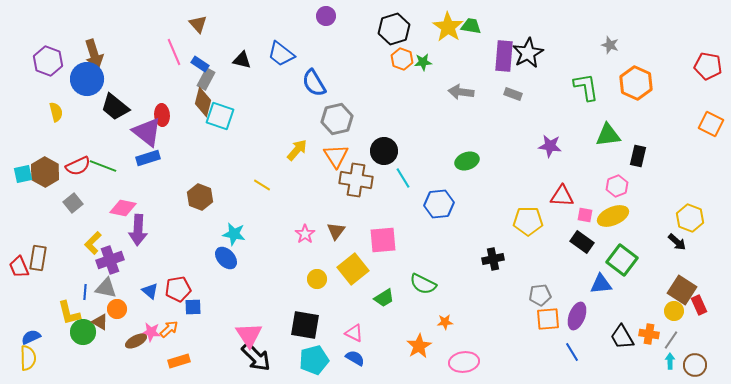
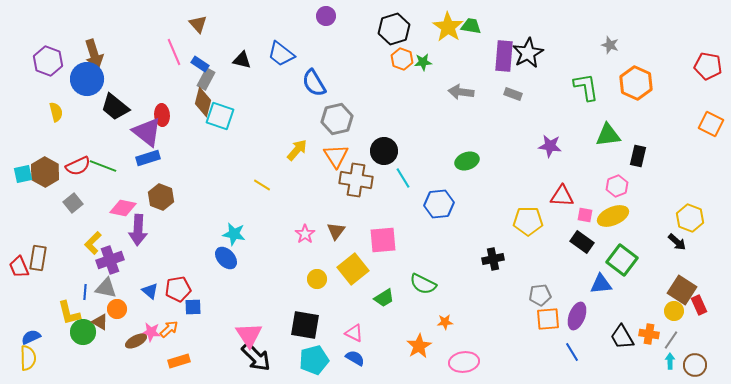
brown hexagon at (200, 197): moved 39 px left
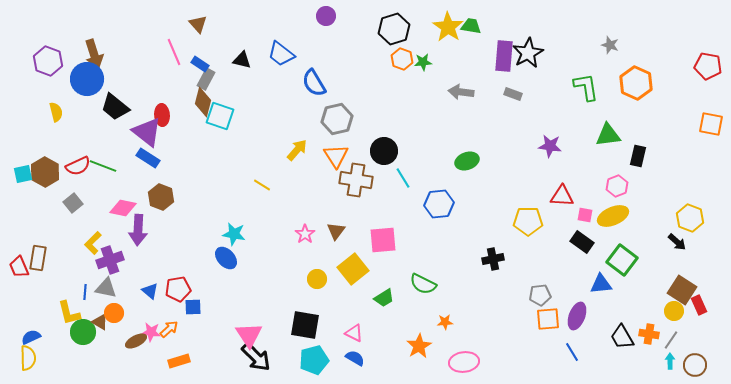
orange square at (711, 124): rotated 15 degrees counterclockwise
blue rectangle at (148, 158): rotated 50 degrees clockwise
orange circle at (117, 309): moved 3 px left, 4 px down
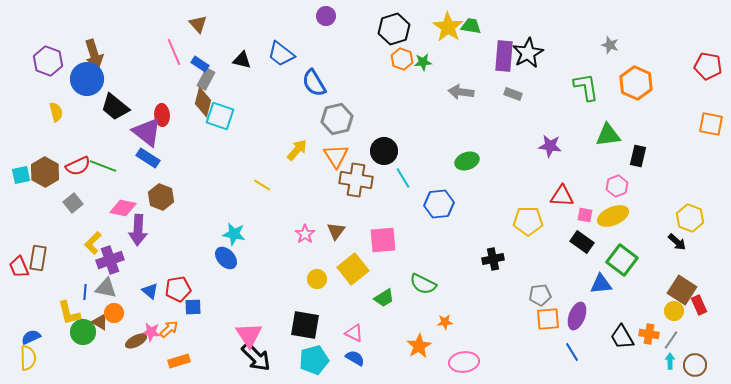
cyan square at (23, 174): moved 2 px left, 1 px down
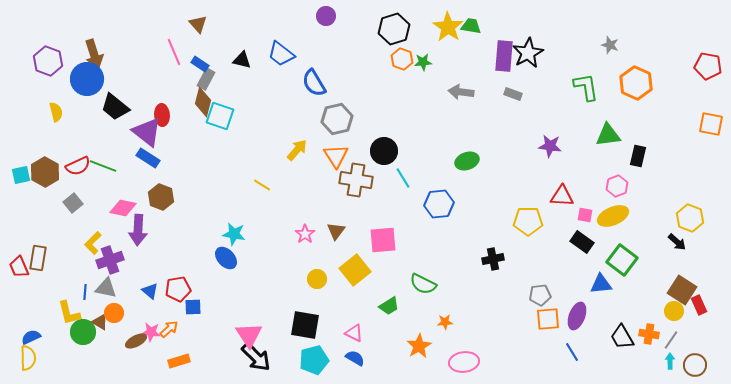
yellow square at (353, 269): moved 2 px right, 1 px down
green trapezoid at (384, 298): moved 5 px right, 8 px down
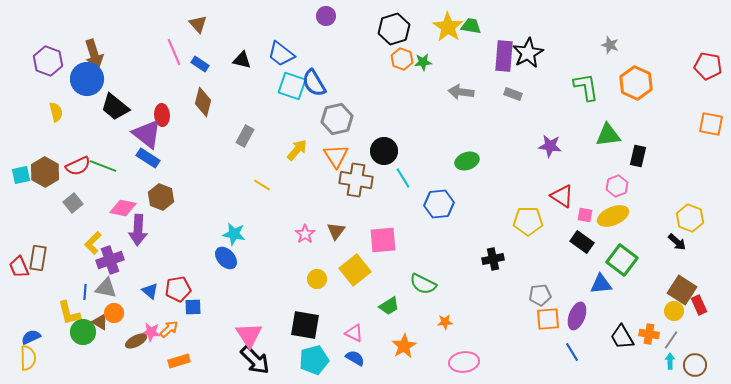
gray rectangle at (206, 79): moved 39 px right, 57 px down
cyan square at (220, 116): moved 72 px right, 30 px up
purple triangle at (147, 132): moved 2 px down
red triangle at (562, 196): rotated 30 degrees clockwise
orange star at (419, 346): moved 15 px left
black arrow at (256, 357): moved 1 px left, 3 px down
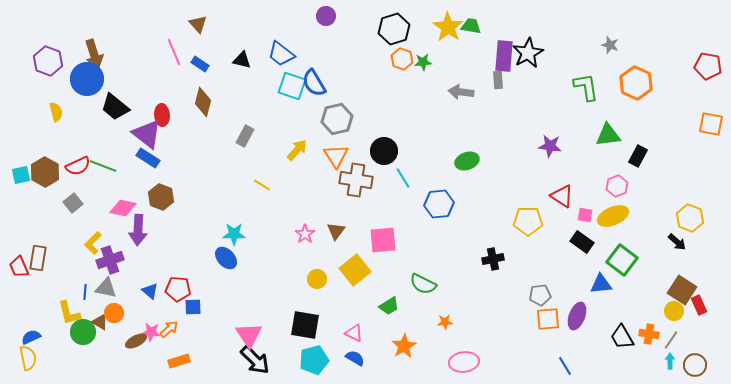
gray rectangle at (513, 94): moved 15 px left, 14 px up; rotated 66 degrees clockwise
black rectangle at (638, 156): rotated 15 degrees clockwise
cyan star at (234, 234): rotated 10 degrees counterclockwise
red pentagon at (178, 289): rotated 15 degrees clockwise
blue line at (572, 352): moved 7 px left, 14 px down
yellow semicircle at (28, 358): rotated 10 degrees counterclockwise
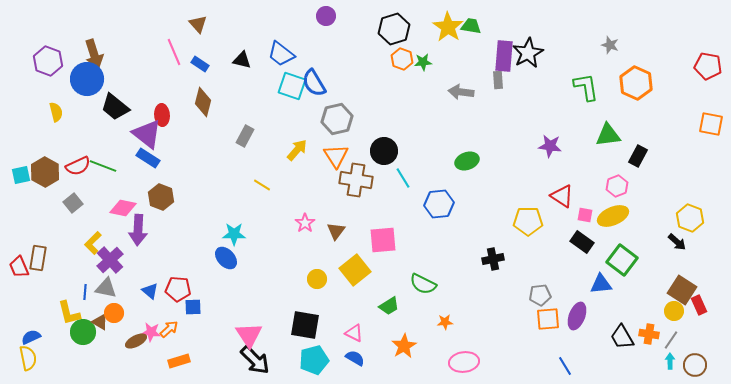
pink star at (305, 234): moved 11 px up
purple cross at (110, 260): rotated 24 degrees counterclockwise
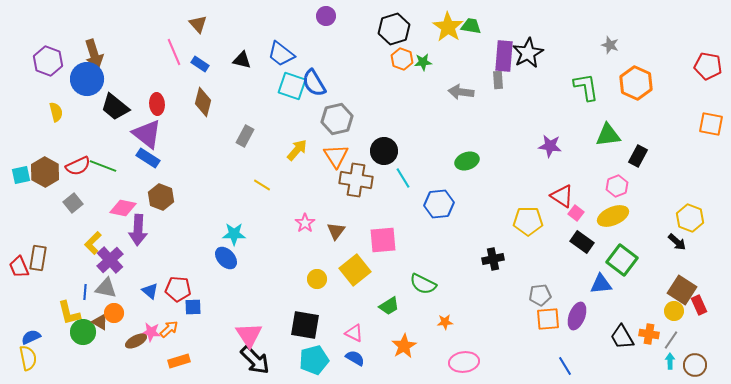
red ellipse at (162, 115): moved 5 px left, 11 px up
pink square at (585, 215): moved 9 px left, 2 px up; rotated 28 degrees clockwise
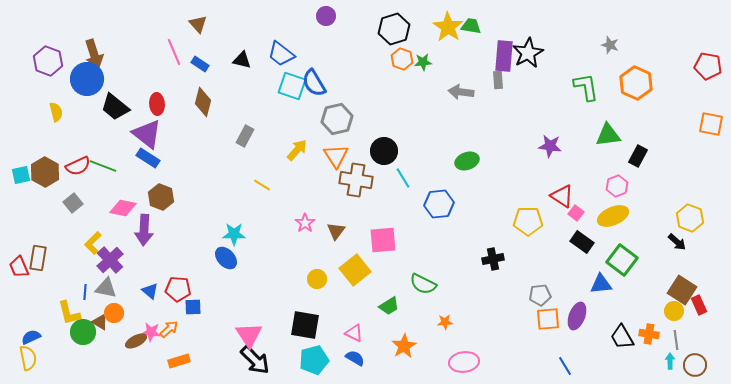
purple arrow at (138, 230): moved 6 px right
gray line at (671, 340): moved 5 px right; rotated 42 degrees counterclockwise
